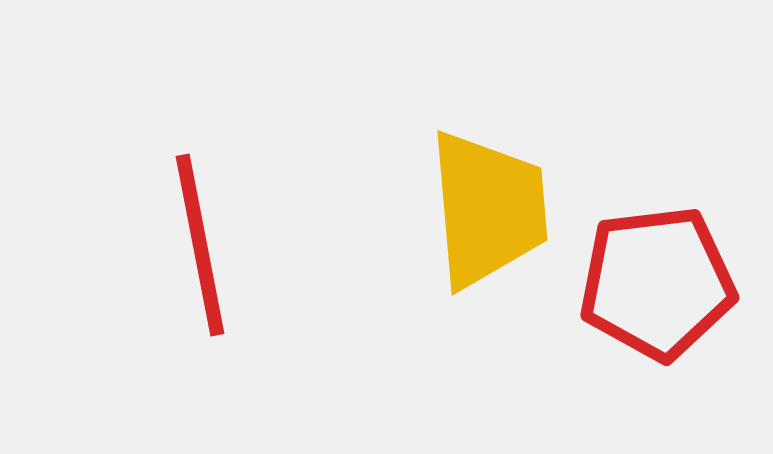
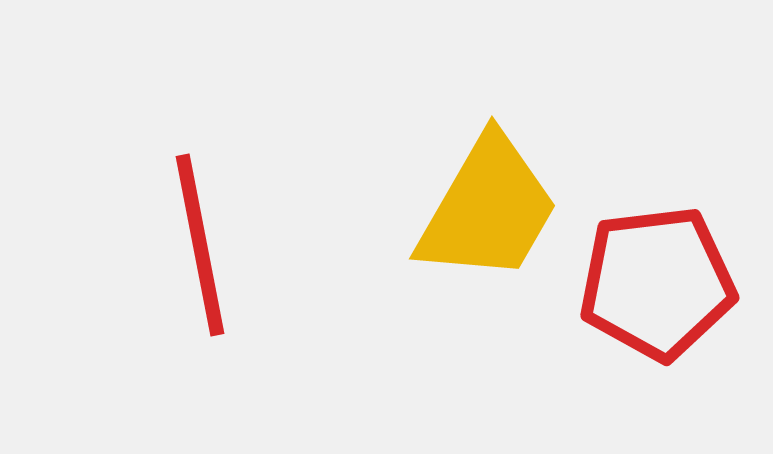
yellow trapezoid: rotated 35 degrees clockwise
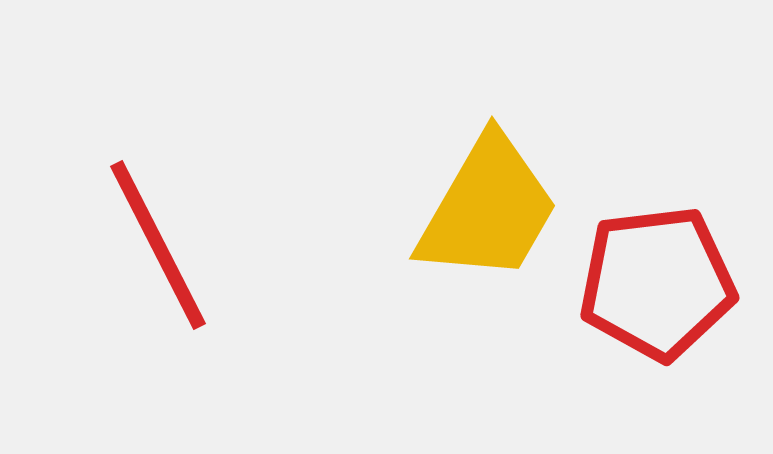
red line: moved 42 px left; rotated 16 degrees counterclockwise
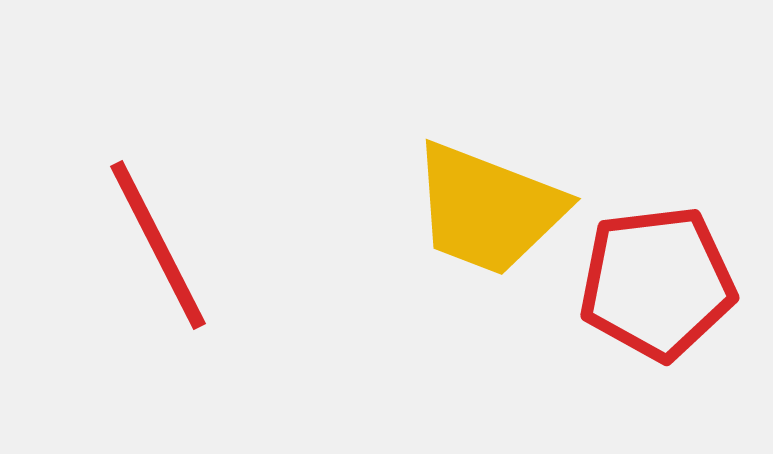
yellow trapezoid: rotated 81 degrees clockwise
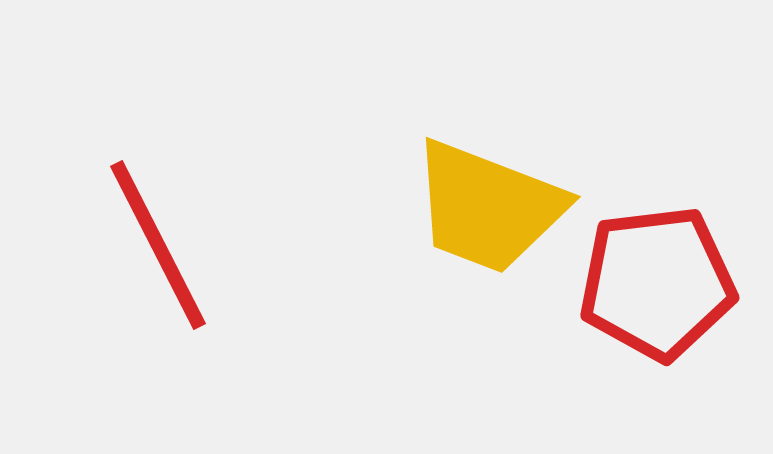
yellow trapezoid: moved 2 px up
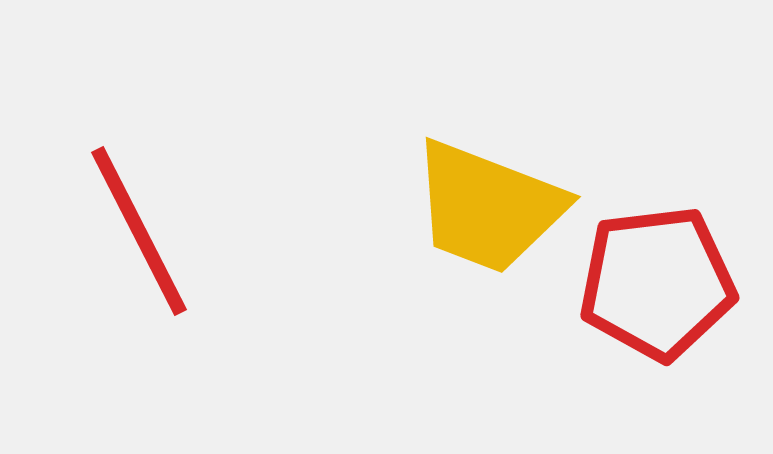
red line: moved 19 px left, 14 px up
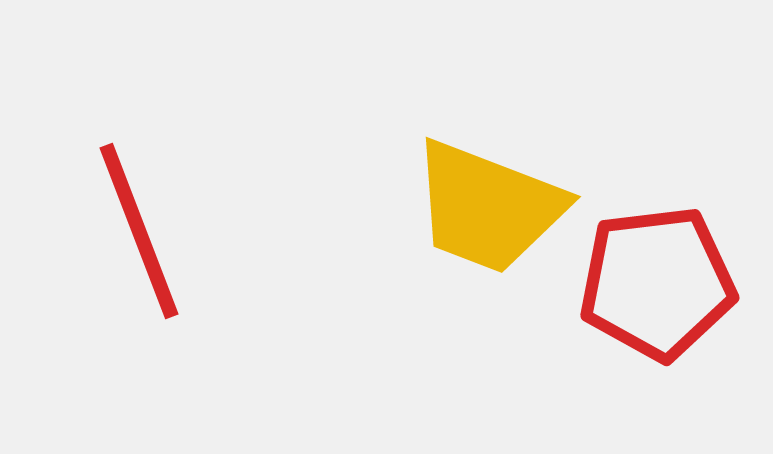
red line: rotated 6 degrees clockwise
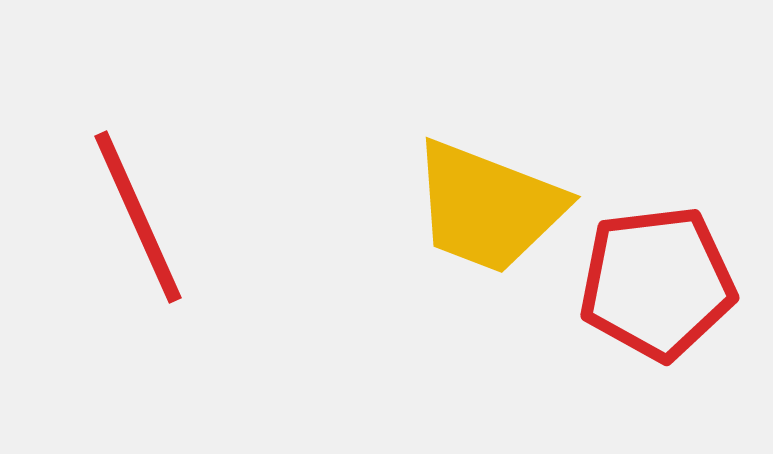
red line: moved 1 px left, 14 px up; rotated 3 degrees counterclockwise
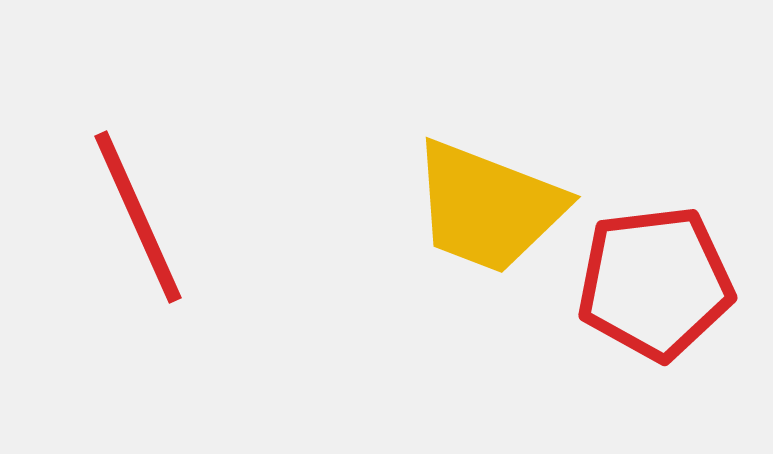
red pentagon: moved 2 px left
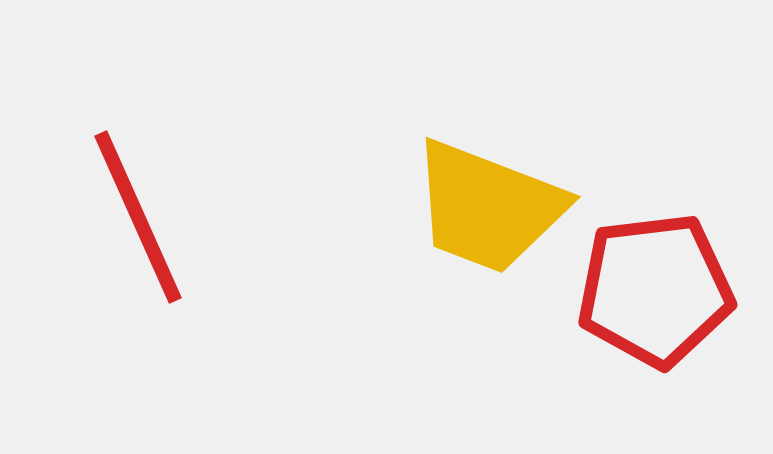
red pentagon: moved 7 px down
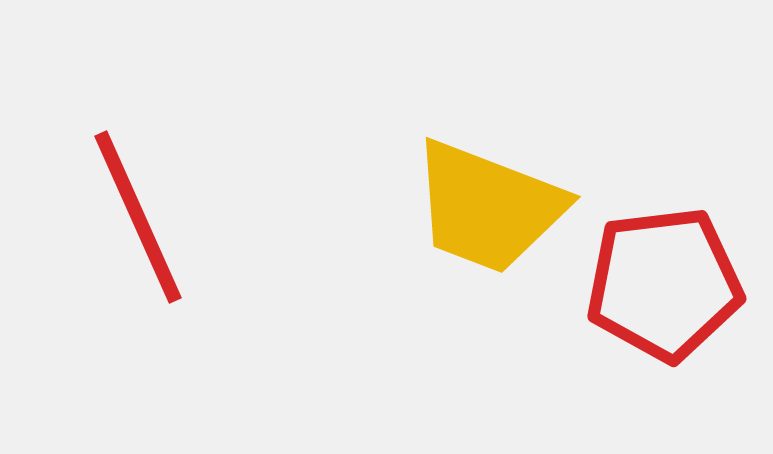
red pentagon: moved 9 px right, 6 px up
